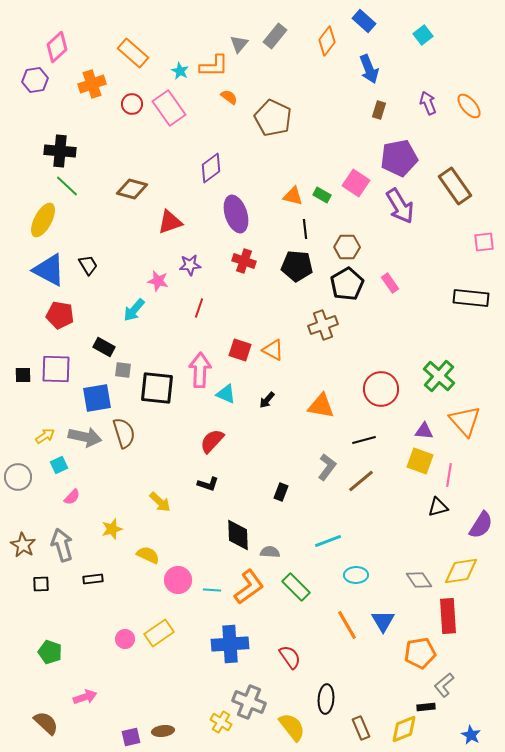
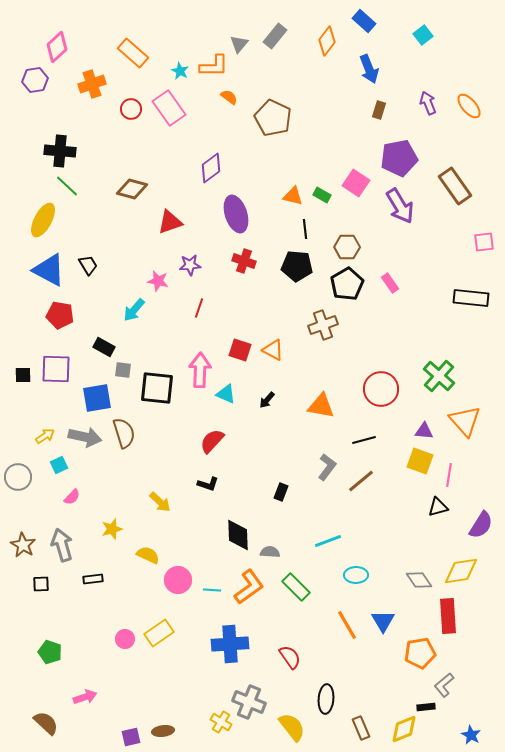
red circle at (132, 104): moved 1 px left, 5 px down
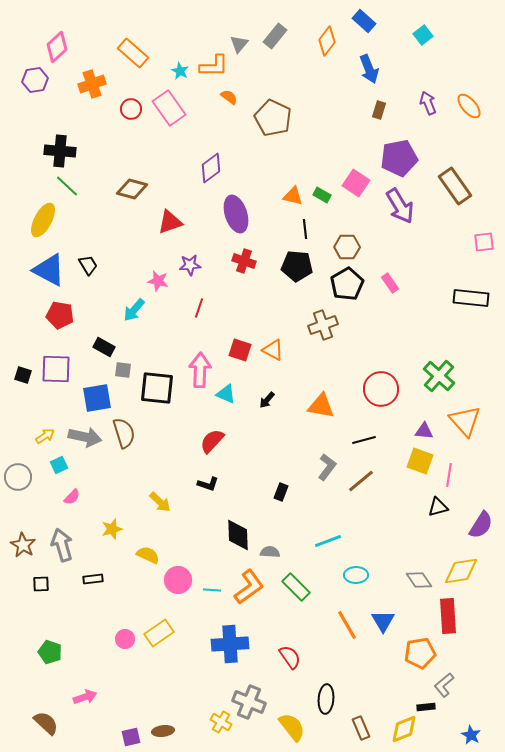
black square at (23, 375): rotated 18 degrees clockwise
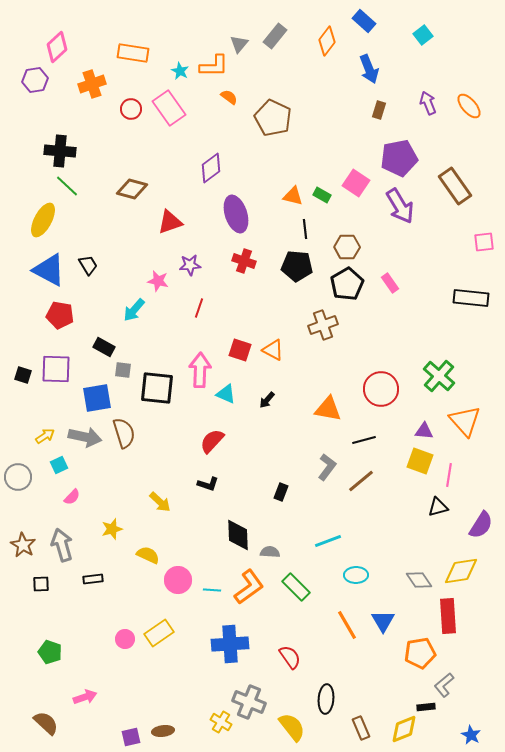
orange rectangle at (133, 53): rotated 32 degrees counterclockwise
orange triangle at (321, 406): moved 7 px right, 3 px down
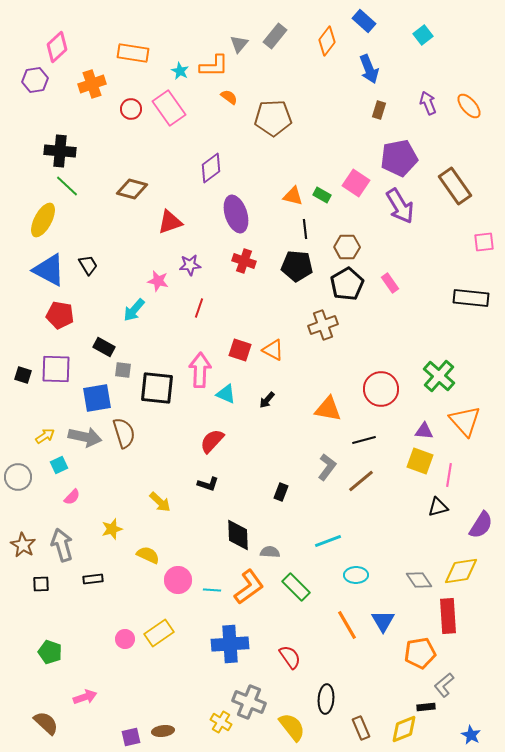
brown pentagon at (273, 118): rotated 27 degrees counterclockwise
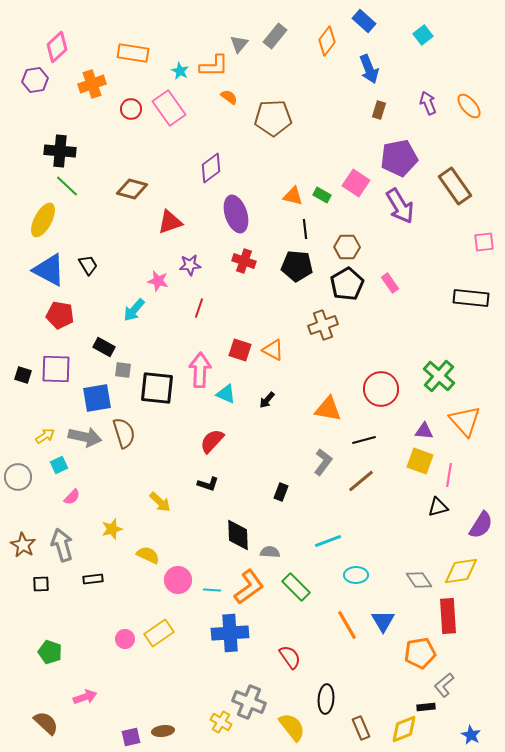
gray L-shape at (327, 467): moved 4 px left, 5 px up
blue cross at (230, 644): moved 11 px up
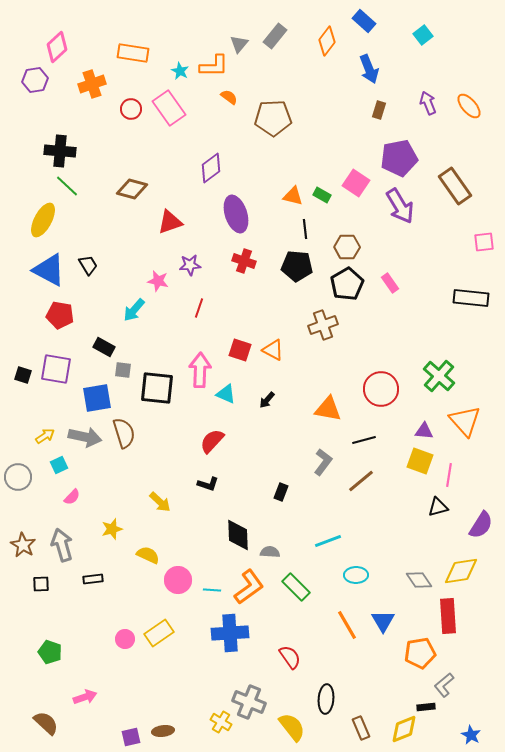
purple square at (56, 369): rotated 8 degrees clockwise
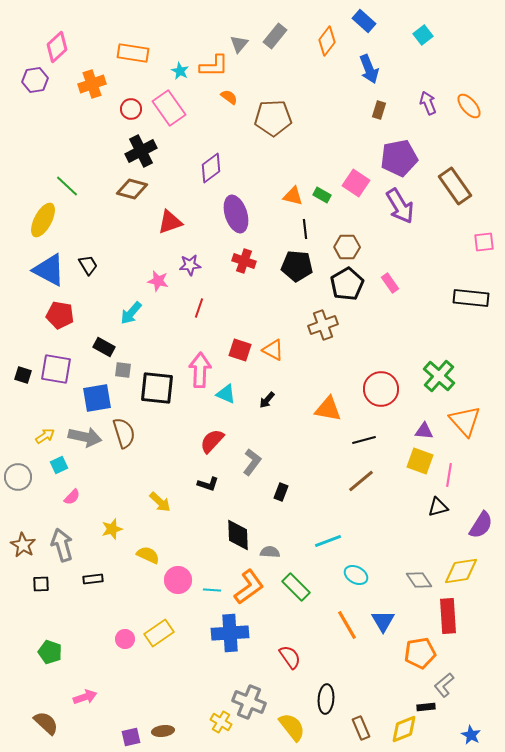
black cross at (60, 151): moved 81 px right; rotated 32 degrees counterclockwise
cyan arrow at (134, 310): moved 3 px left, 3 px down
gray L-shape at (323, 462): moved 71 px left
cyan ellipse at (356, 575): rotated 30 degrees clockwise
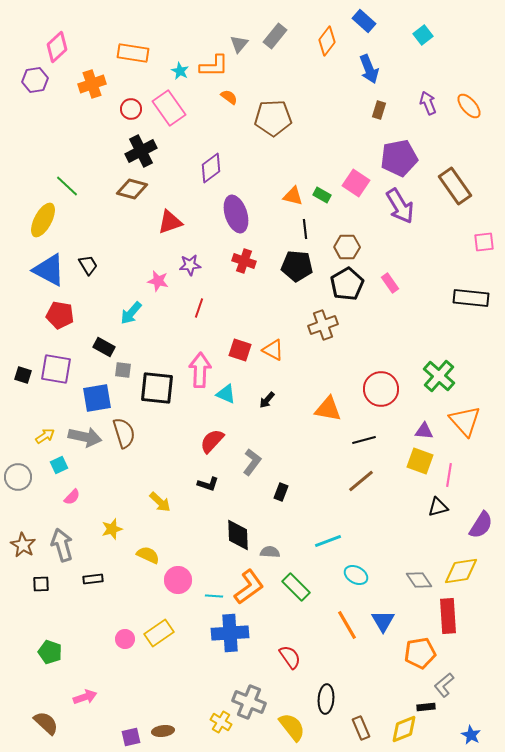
cyan line at (212, 590): moved 2 px right, 6 px down
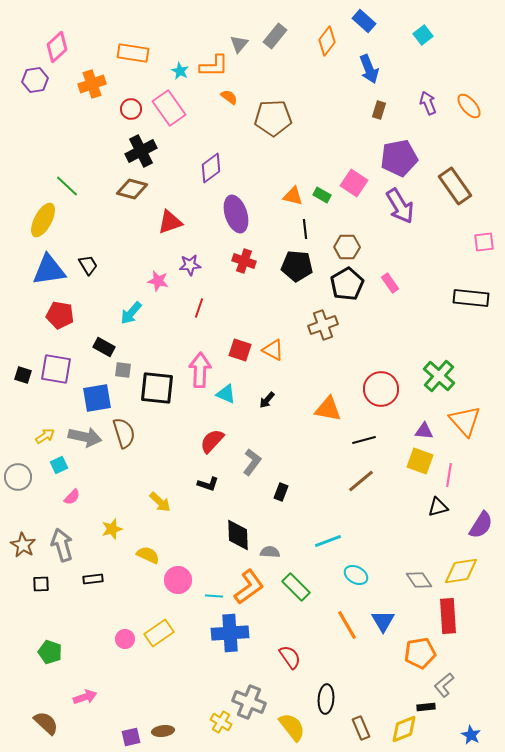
pink square at (356, 183): moved 2 px left
blue triangle at (49, 270): rotated 36 degrees counterclockwise
